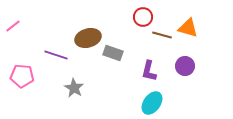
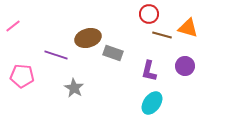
red circle: moved 6 px right, 3 px up
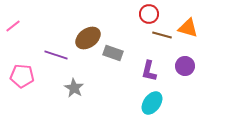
brown ellipse: rotated 20 degrees counterclockwise
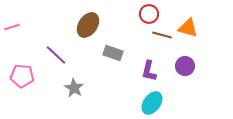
pink line: moved 1 px left, 1 px down; rotated 21 degrees clockwise
brown ellipse: moved 13 px up; rotated 20 degrees counterclockwise
purple line: rotated 25 degrees clockwise
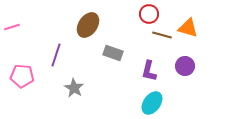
purple line: rotated 65 degrees clockwise
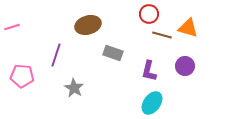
brown ellipse: rotated 40 degrees clockwise
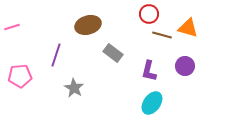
gray rectangle: rotated 18 degrees clockwise
pink pentagon: moved 2 px left; rotated 10 degrees counterclockwise
